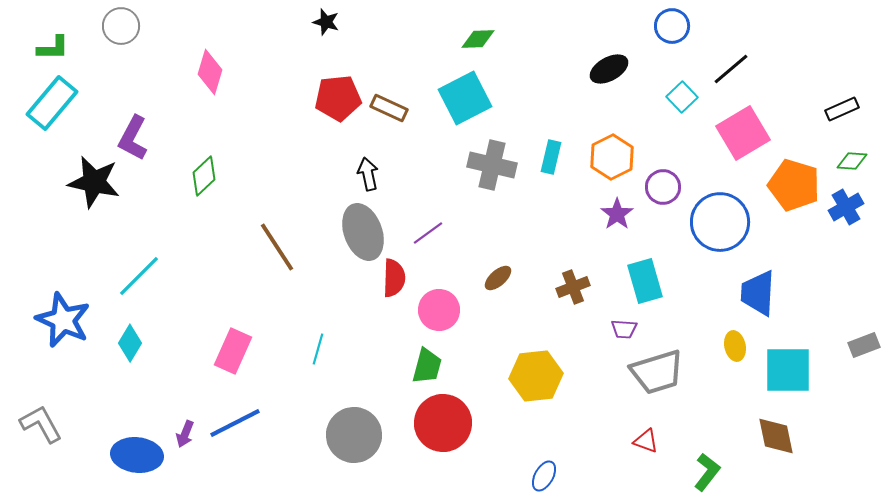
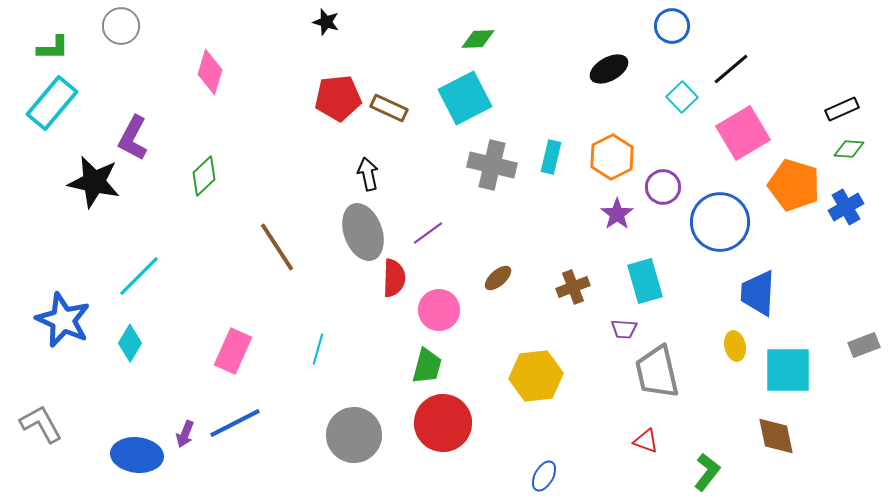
green diamond at (852, 161): moved 3 px left, 12 px up
gray trapezoid at (657, 372): rotated 94 degrees clockwise
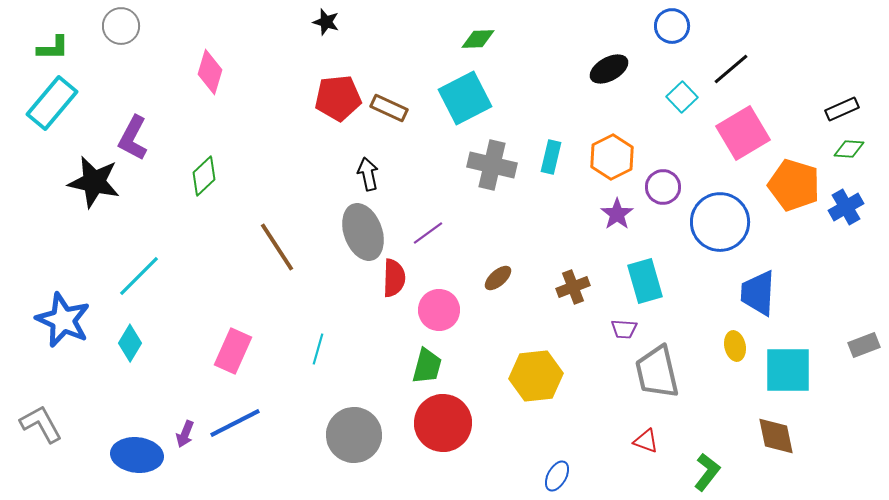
blue ellipse at (544, 476): moved 13 px right
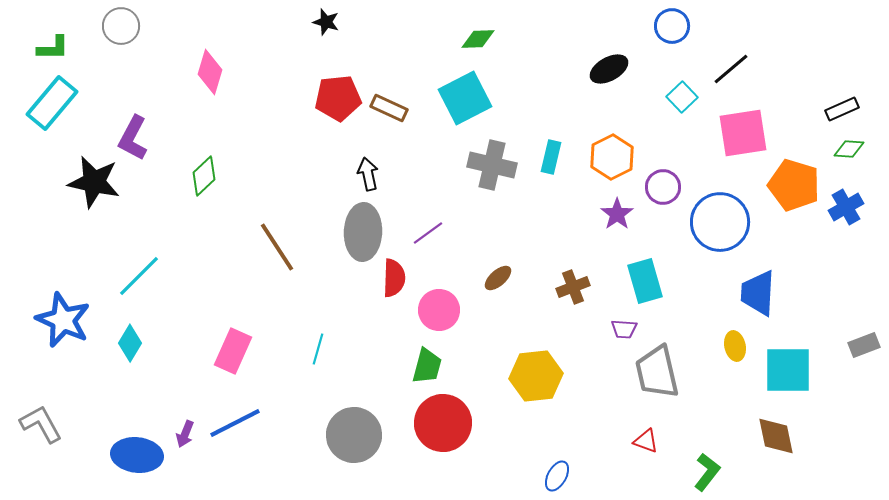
pink square at (743, 133): rotated 22 degrees clockwise
gray ellipse at (363, 232): rotated 22 degrees clockwise
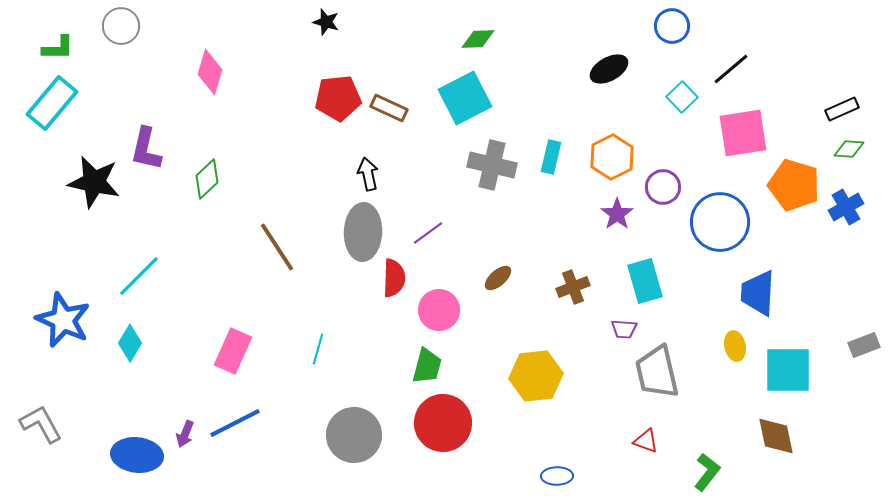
green L-shape at (53, 48): moved 5 px right
purple L-shape at (133, 138): moved 13 px right, 11 px down; rotated 15 degrees counterclockwise
green diamond at (204, 176): moved 3 px right, 3 px down
blue ellipse at (557, 476): rotated 60 degrees clockwise
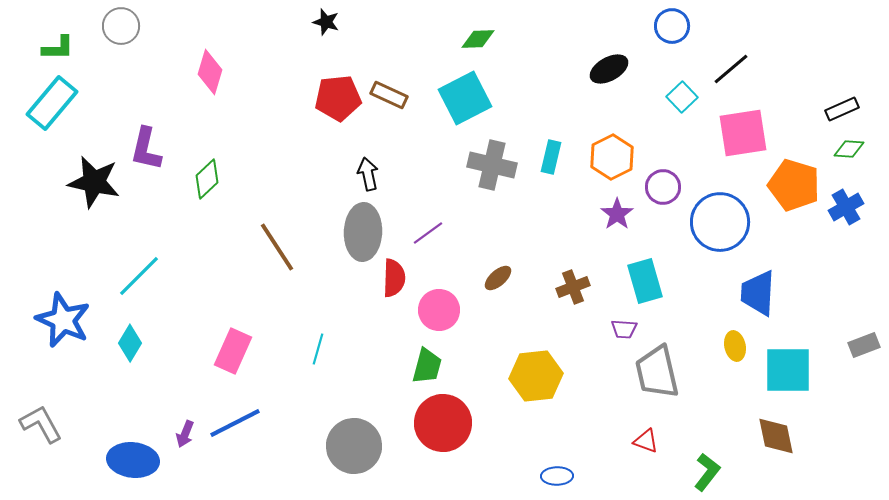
brown rectangle at (389, 108): moved 13 px up
gray circle at (354, 435): moved 11 px down
blue ellipse at (137, 455): moved 4 px left, 5 px down
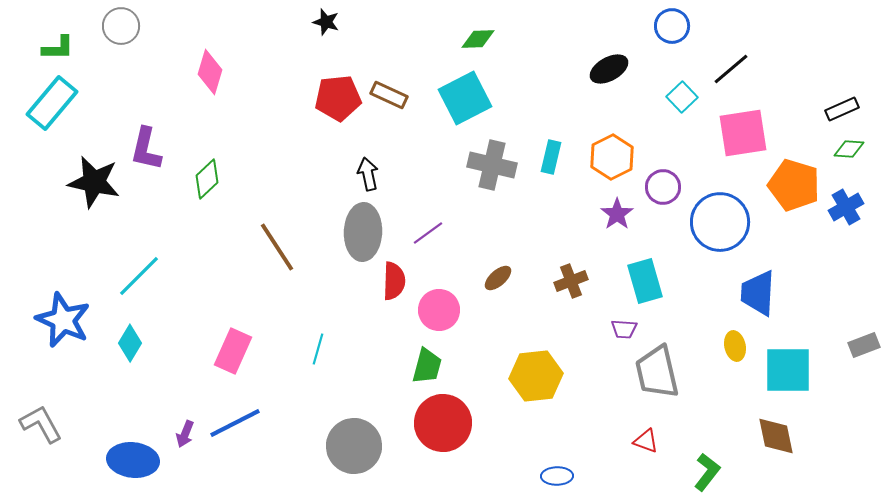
red semicircle at (394, 278): moved 3 px down
brown cross at (573, 287): moved 2 px left, 6 px up
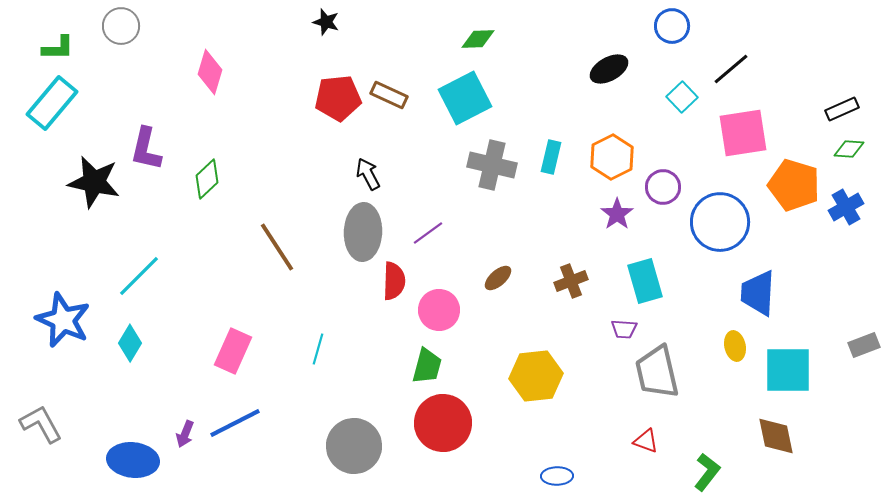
black arrow at (368, 174): rotated 16 degrees counterclockwise
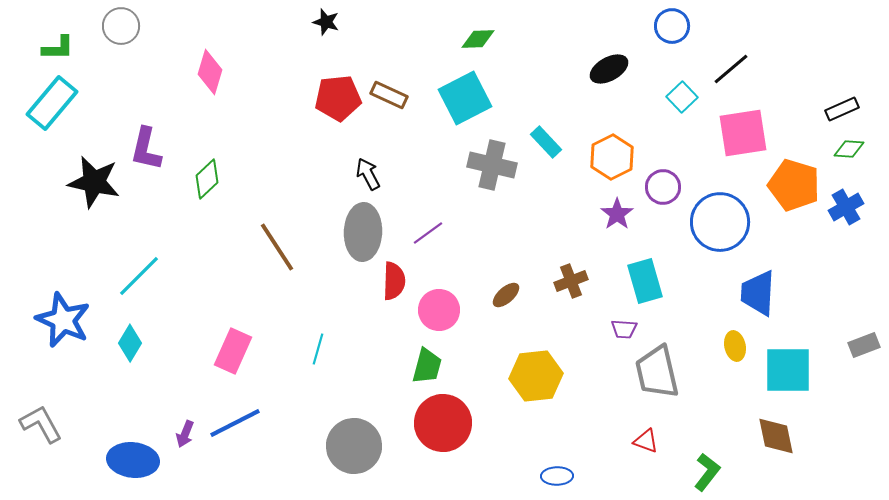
cyan rectangle at (551, 157): moved 5 px left, 15 px up; rotated 56 degrees counterclockwise
brown ellipse at (498, 278): moved 8 px right, 17 px down
